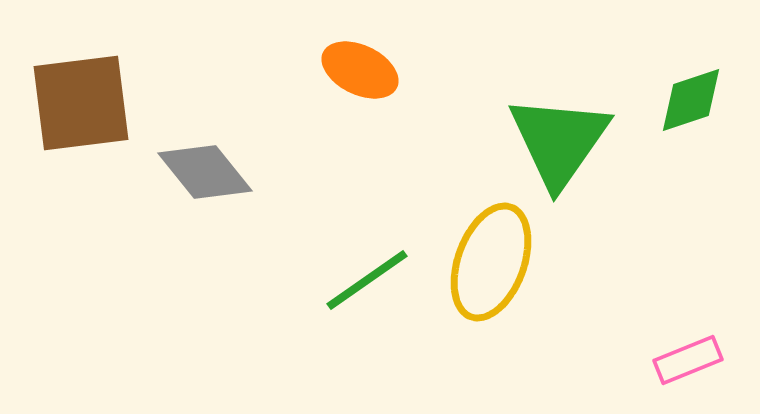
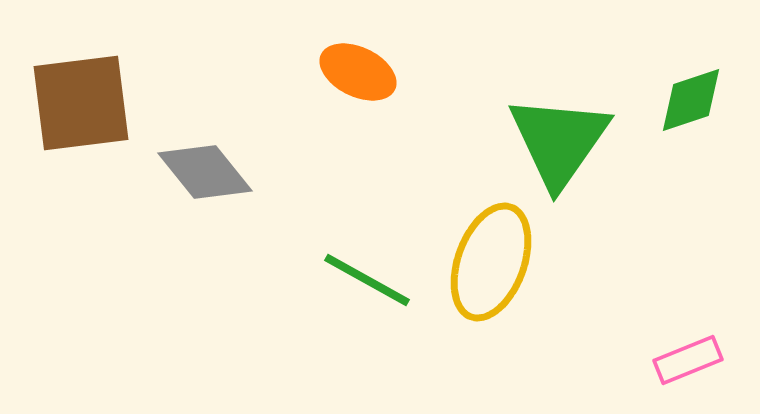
orange ellipse: moved 2 px left, 2 px down
green line: rotated 64 degrees clockwise
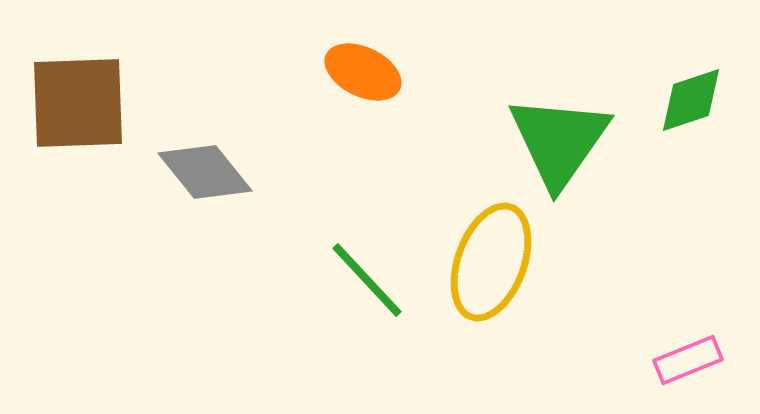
orange ellipse: moved 5 px right
brown square: moved 3 px left; rotated 5 degrees clockwise
green line: rotated 18 degrees clockwise
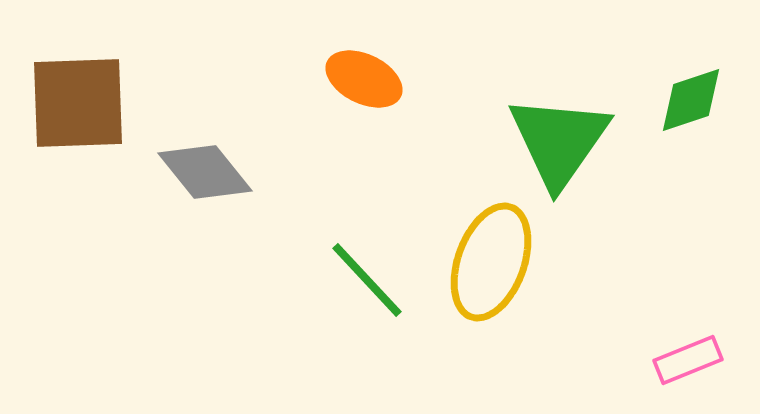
orange ellipse: moved 1 px right, 7 px down
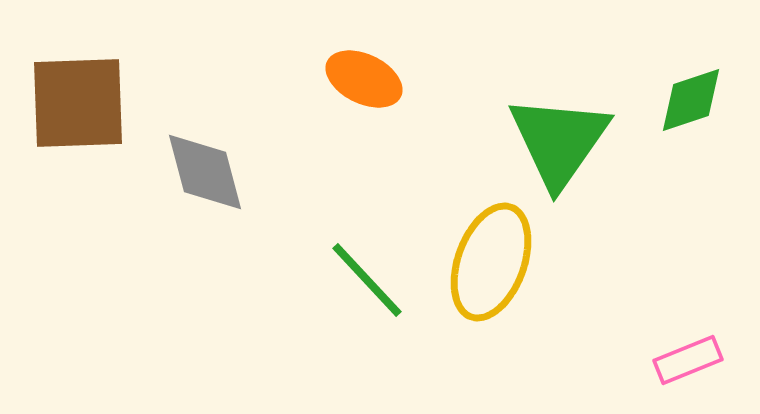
gray diamond: rotated 24 degrees clockwise
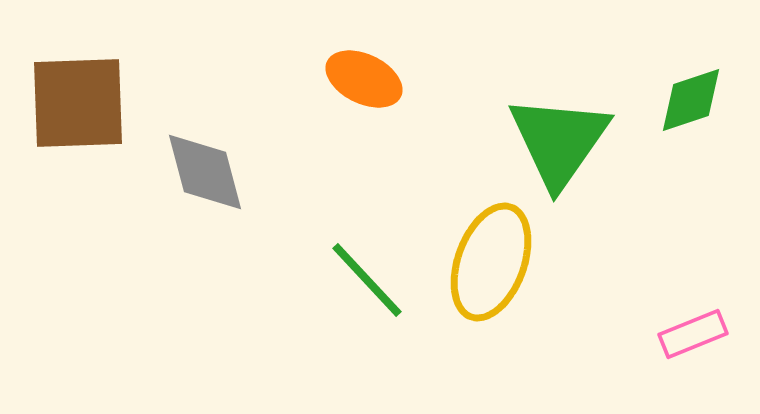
pink rectangle: moved 5 px right, 26 px up
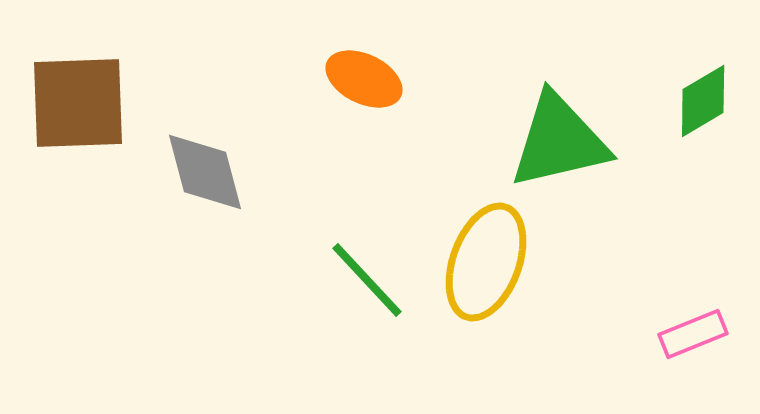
green diamond: moved 12 px right, 1 px down; rotated 12 degrees counterclockwise
green triangle: rotated 42 degrees clockwise
yellow ellipse: moved 5 px left
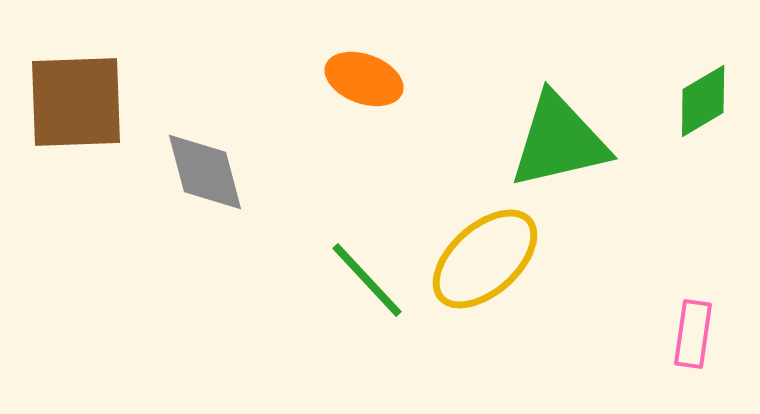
orange ellipse: rotated 6 degrees counterclockwise
brown square: moved 2 px left, 1 px up
yellow ellipse: moved 1 px left, 3 px up; rotated 28 degrees clockwise
pink rectangle: rotated 60 degrees counterclockwise
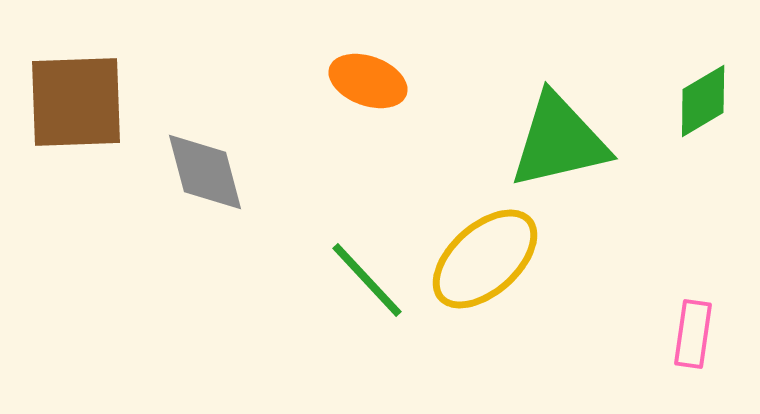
orange ellipse: moved 4 px right, 2 px down
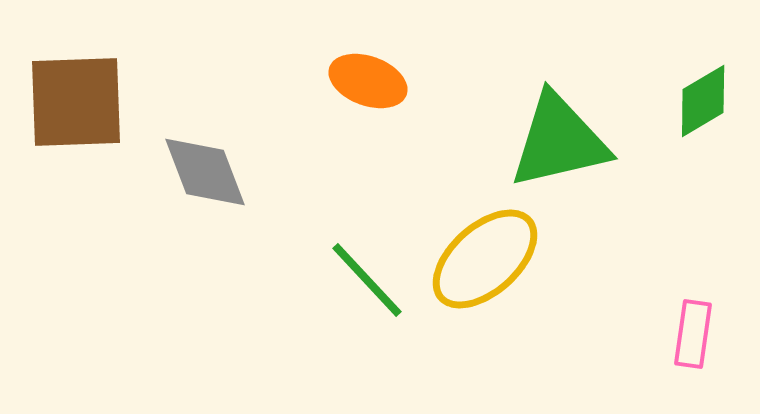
gray diamond: rotated 6 degrees counterclockwise
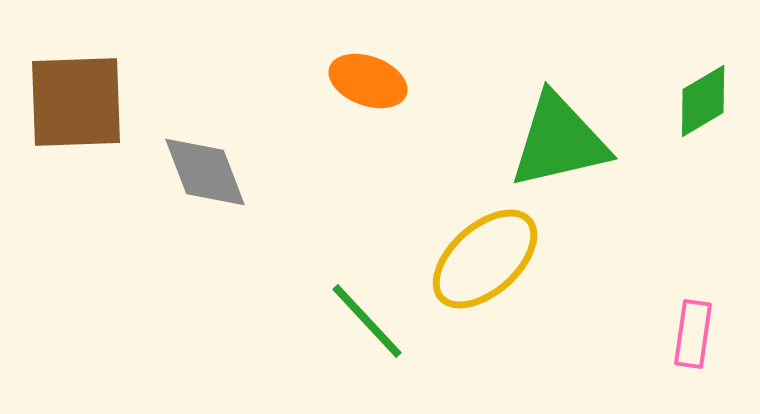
green line: moved 41 px down
